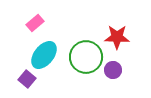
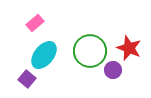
red star: moved 12 px right, 11 px down; rotated 20 degrees clockwise
green circle: moved 4 px right, 6 px up
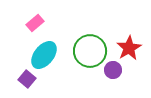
red star: rotated 20 degrees clockwise
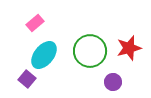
red star: rotated 15 degrees clockwise
purple circle: moved 12 px down
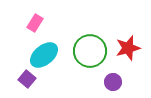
pink rectangle: rotated 18 degrees counterclockwise
red star: moved 1 px left
cyan ellipse: rotated 12 degrees clockwise
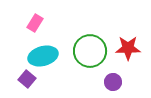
red star: rotated 15 degrees clockwise
cyan ellipse: moved 1 px left, 1 px down; rotated 24 degrees clockwise
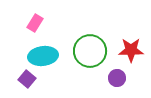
red star: moved 3 px right, 2 px down
cyan ellipse: rotated 8 degrees clockwise
purple circle: moved 4 px right, 4 px up
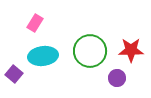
purple square: moved 13 px left, 5 px up
